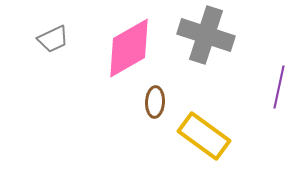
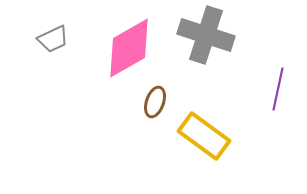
purple line: moved 1 px left, 2 px down
brown ellipse: rotated 16 degrees clockwise
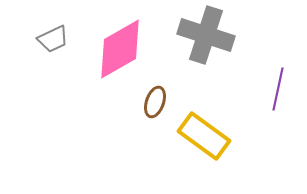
pink diamond: moved 9 px left, 1 px down
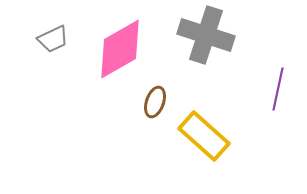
yellow rectangle: rotated 6 degrees clockwise
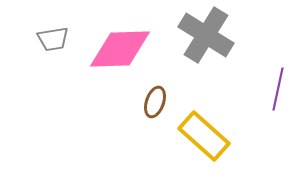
gray cross: rotated 14 degrees clockwise
gray trapezoid: rotated 16 degrees clockwise
pink diamond: rotated 28 degrees clockwise
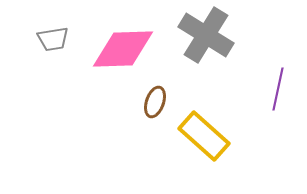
pink diamond: moved 3 px right
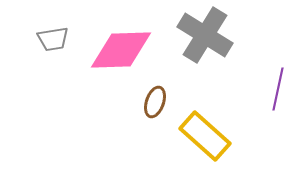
gray cross: moved 1 px left
pink diamond: moved 2 px left, 1 px down
yellow rectangle: moved 1 px right
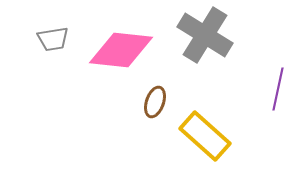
pink diamond: rotated 8 degrees clockwise
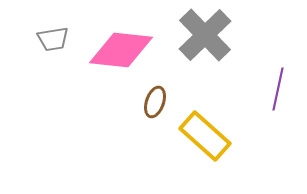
gray cross: rotated 14 degrees clockwise
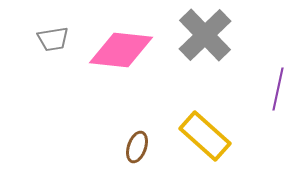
brown ellipse: moved 18 px left, 45 px down
